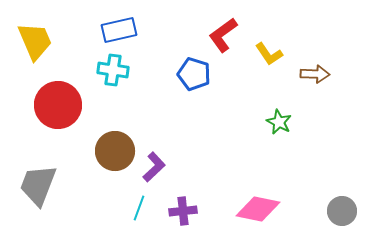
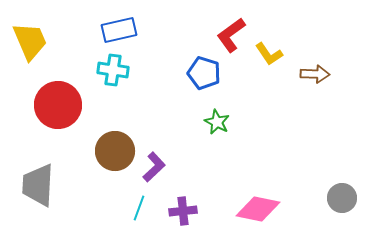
red L-shape: moved 8 px right
yellow trapezoid: moved 5 px left
blue pentagon: moved 10 px right, 1 px up
green star: moved 62 px left
gray trapezoid: rotated 18 degrees counterclockwise
gray circle: moved 13 px up
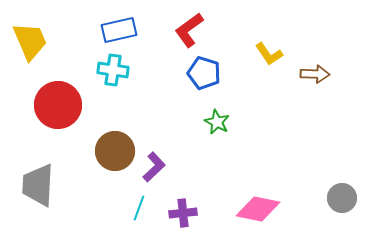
red L-shape: moved 42 px left, 5 px up
purple cross: moved 2 px down
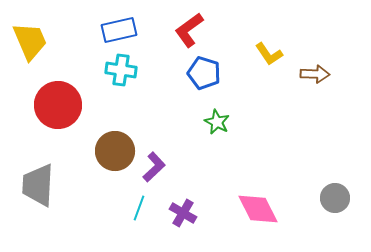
cyan cross: moved 8 px right
gray circle: moved 7 px left
pink diamond: rotated 51 degrees clockwise
purple cross: rotated 36 degrees clockwise
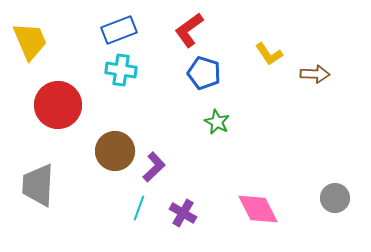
blue rectangle: rotated 8 degrees counterclockwise
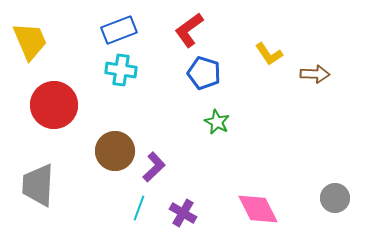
red circle: moved 4 px left
